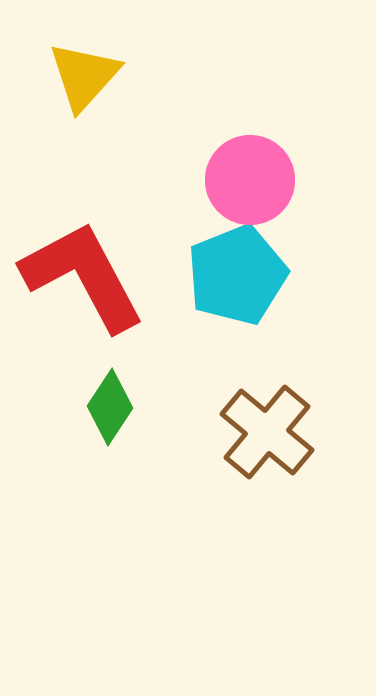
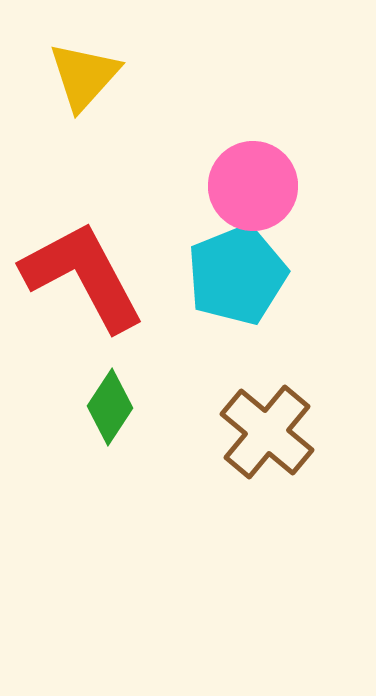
pink circle: moved 3 px right, 6 px down
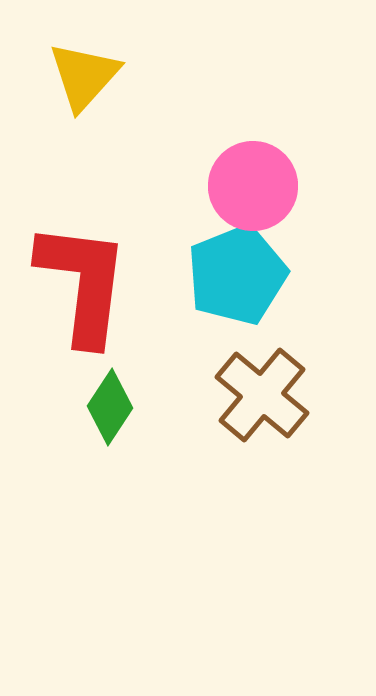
red L-shape: moved 7 px down; rotated 35 degrees clockwise
brown cross: moved 5 px left, 37 px up
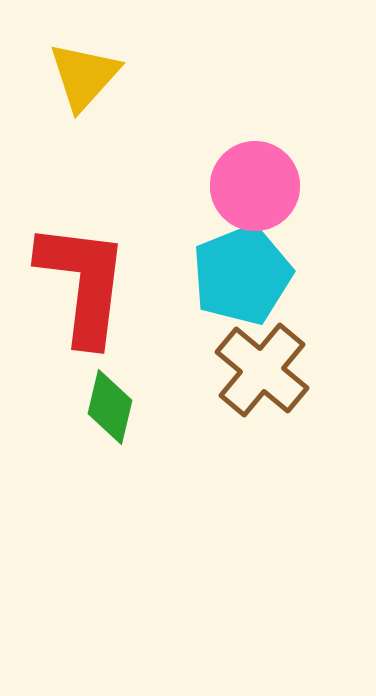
pink circle: moved 2 px right
cyan pentagon: moved 5 px right
brown cross: moved 25 px up
green diamond: rotated 20 degrees counterclockwise
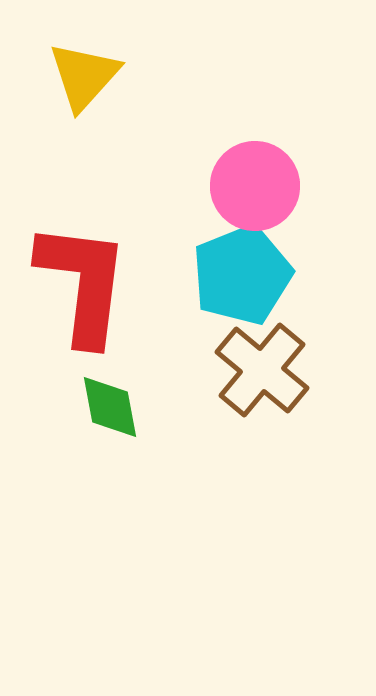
green diamond: rotated 24 degrees counterclockwise
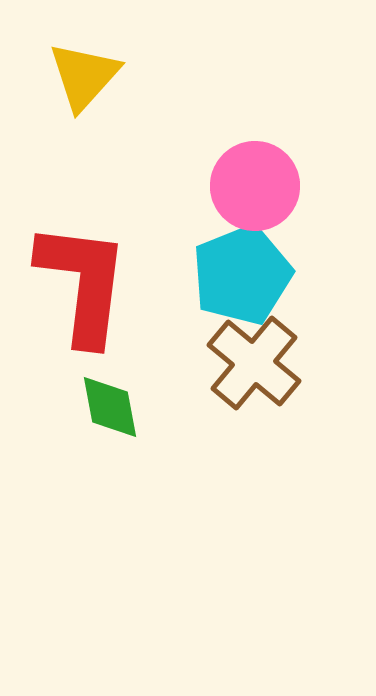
brown cross: moved 8 px left, 7 px up
